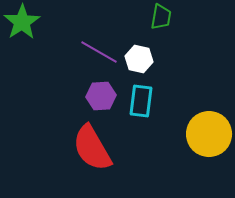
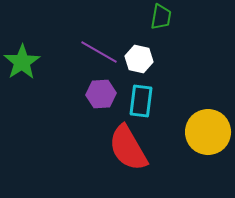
green star: moved 40 px down
purple hexagon: moved 2 px up
yellow circle: moved 1 px left, 2 px up
red semicircle: moved 36 px right
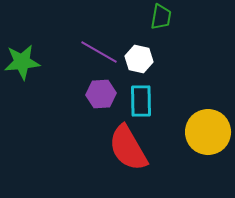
green star: rotated 27 degrees clockwise
cyan rectangle: rotated 8 degrees counterclockwise
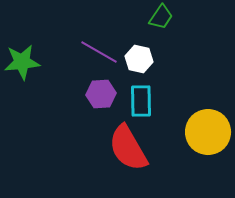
green trapezoid: rotated 24 degrees clockwise
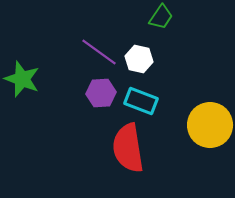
purple line: rotated 6 degrees clockwise
green star: moved 17 px down; rotated 27 degrees clockwise
purple hexagon: moved 1 px up
cyan rectangle: rotated 68 degrees counterclockwise
yellow circle: moved 2 px right, 7 px up
red semicircle: rotated 21 degrees clockwise
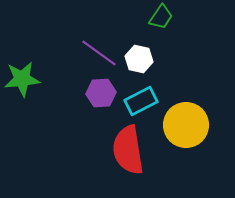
purple line: moved 1 px down
green star: rotated 27 degrees counterclockwise
cyan rectangle: rotated 48 degrees counterclockwise
yellow circle: moved 24 px left
red semicircle: moved 2 px down
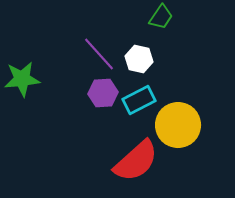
purple line: moved 1 px down; rotated 12 degrees clockwise
purple hexagon: moved 2 px right
cyan rectangle: moved 2 px left, 1 px up
yellow circle: moved 8 px left
red semicircle: moved 8 px right, 11 px down; rotated 123 degrees counterclockwise
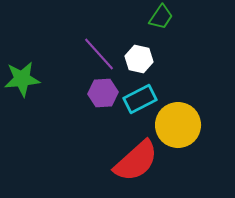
cyan rectangle: moved 1 px right, 1 px up
